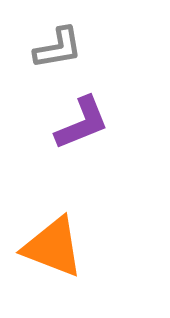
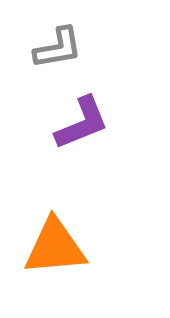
orange triangle: moved 2 px right; rotated 26 degrees counterclockwise
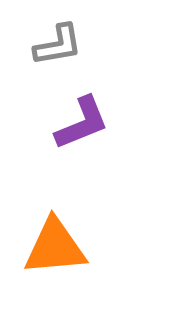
gray L-shape: moved 3 px up
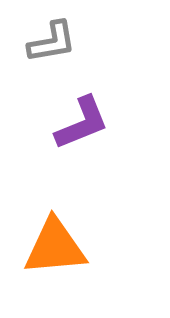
gray L-shape: moved 6 px left, 3 px up
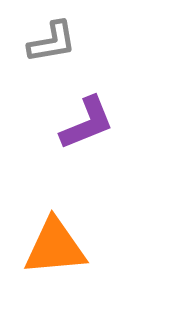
purple L-shape: moved 5 px right
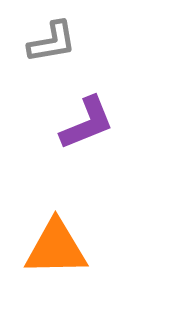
orange triangle: moved 1 px right, 1 px down; rotated 4 degrees clockwise
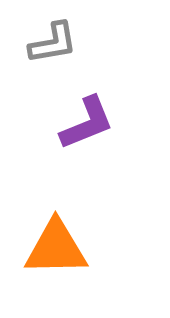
gray L-shape: moved 1 px right, 1 px down
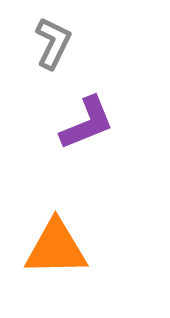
gray L-shape: rotated 54 degrees counterclockwise
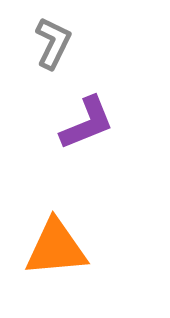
orange triangle: rotated 4 degrees counterclockwise
